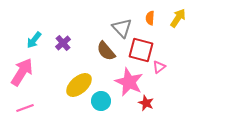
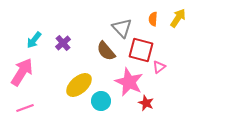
orange semicircle: moved 3 px right, 1 px down
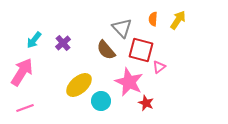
yellow arrow: moved 2 px down
brown semicircle: moved 1 px up
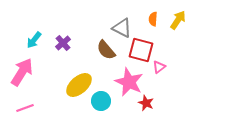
gray triangle: rotated 20 degrees counterclockwise
